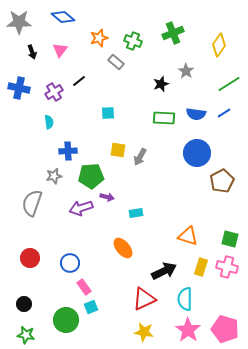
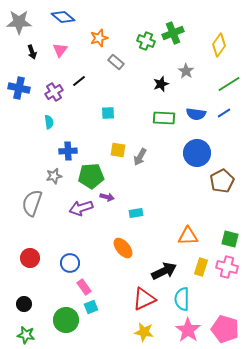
green cross at (133, 41): moved 13 px right
orange triangle at (188, 236): rotated 20 degrees counterclockwise
cyan semicircle at (185, 299): moved 3 px left
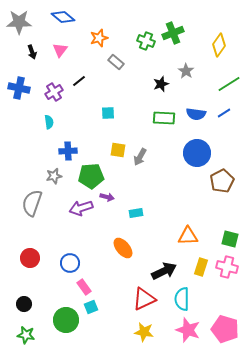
pink star at (188, 330): rotated 15 degrees counterclockwise
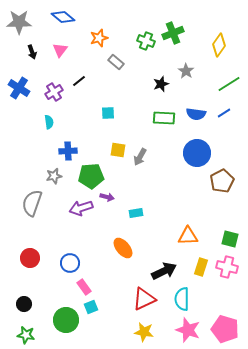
blue cross at (19, 88): rotated 20 degrees clockwise
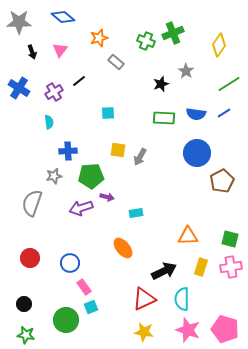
pink cross at (227, 267): moved 4 px right; rotated 25 degrees counterclockwise
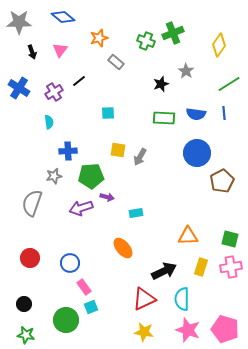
blue line at (224, 113): rotated 64 degrees counterclockwise
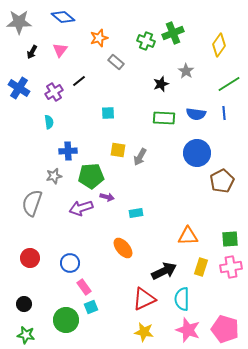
black arrow at (32, 52): rotated 48 degrees clockwise
green square at (230, 239): rotated 18 degrees counterclockwise
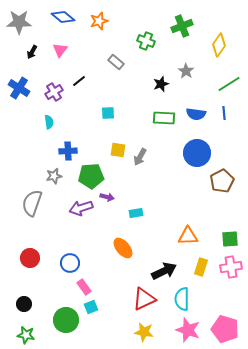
green cross at (173, 33): moved 9 px right, 7 px up
orange star at (99, 38): moved 17 px up
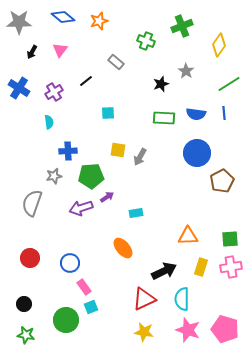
black line at (79, 81): moved 7 px right
purple arrow at (107, 197): rotated 48 degrees counterclockwise
